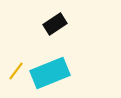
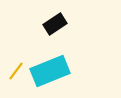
cyan rectangle: moved 2 px up
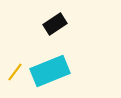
yellow line: moved 1 px left, 1 px down
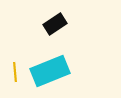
yellow line: rotated 42 degrees counterclockwise
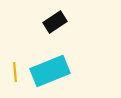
black rectangle: moved 2 px up
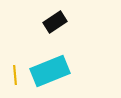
yellow line: moved 3 px down
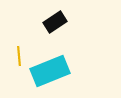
yellow line: moved 4 px right, 19 px up
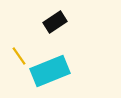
yellow line: rotated 30 degrees counterclockwise
